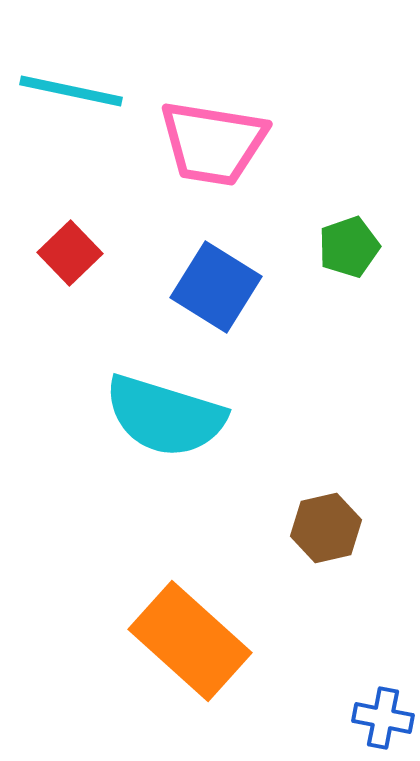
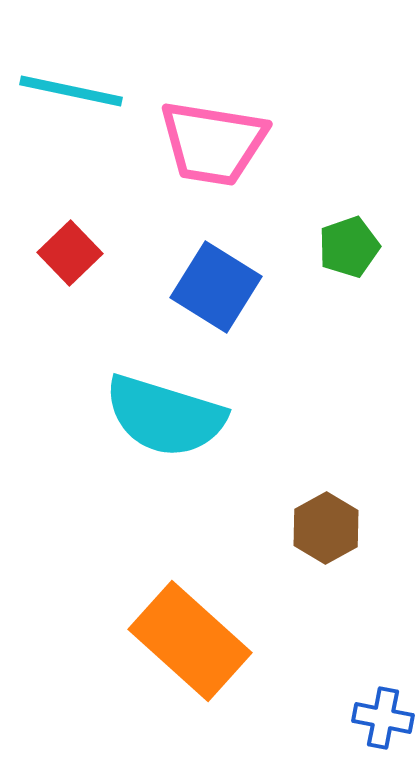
brown hexagon: rotated 16 degrees counterclockwise
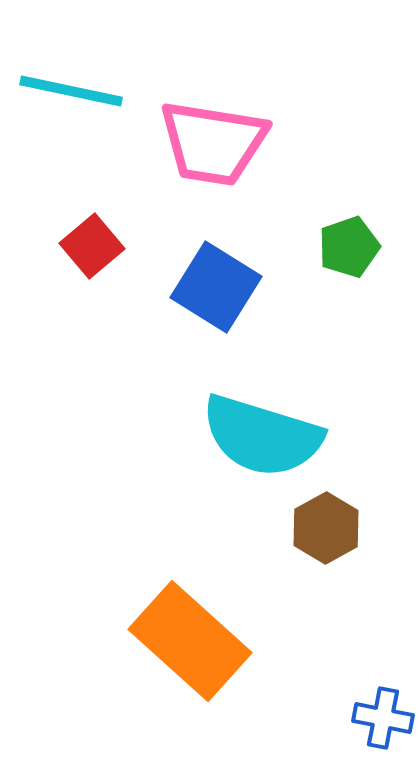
red square: moved 22 px right, 7 px up; rotated 4 degrees clockwise
cyan semicircle: moved 97 px right, 20 px down
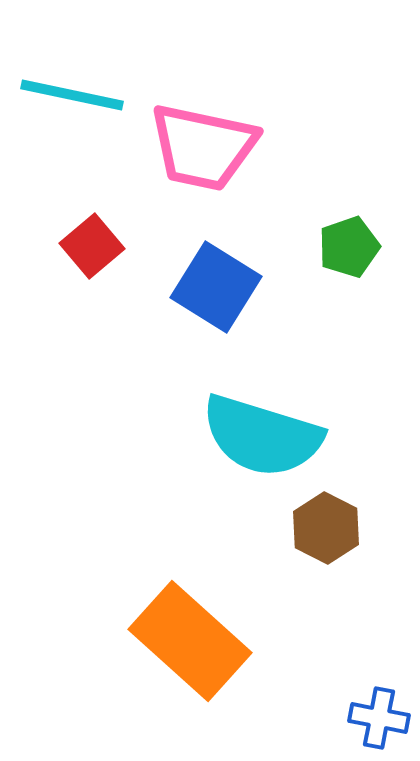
cyan line: moved 1 px right, 4 px down
pink trapezoid: moved 10 px left, 4 px down; rotated 3 degrees clockwise
brown hexagon: rotated 4 degrees counterclockwise
blue cross: moved 4 px left
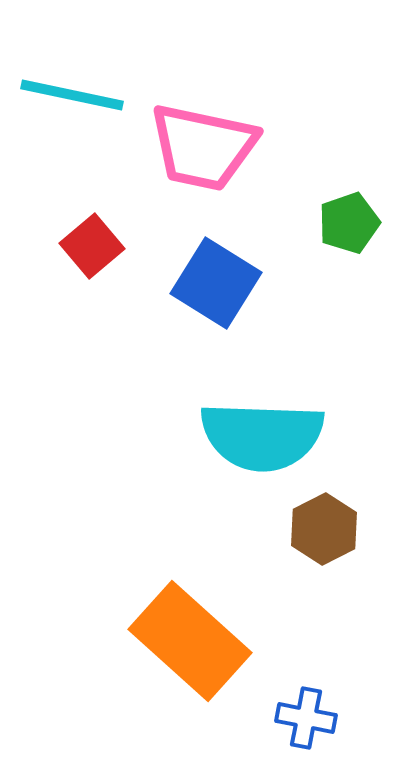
green pentagon: moved 24 px up
blue square: moved 4 px up
cyan semicircle: rotated 15 degrees counterclockwise
brown hexagon: moved 2 px left, 1 px down; rotated 6 degrees clockwise
blue cross: moved 73 px left
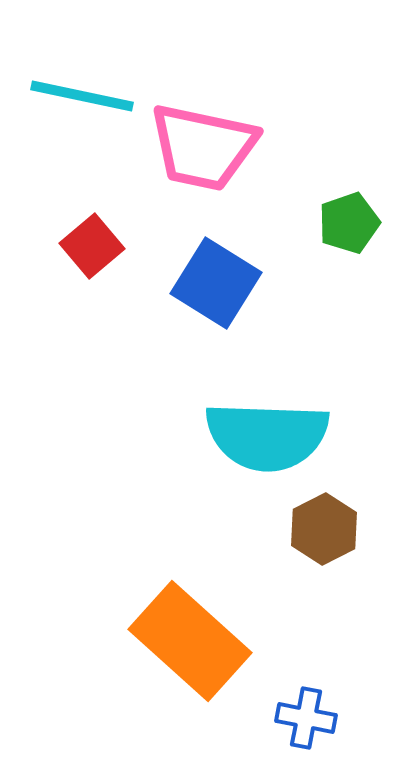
cyan line: moved 10 px right, 1 px down
cyan semicircle: moved 5 px right
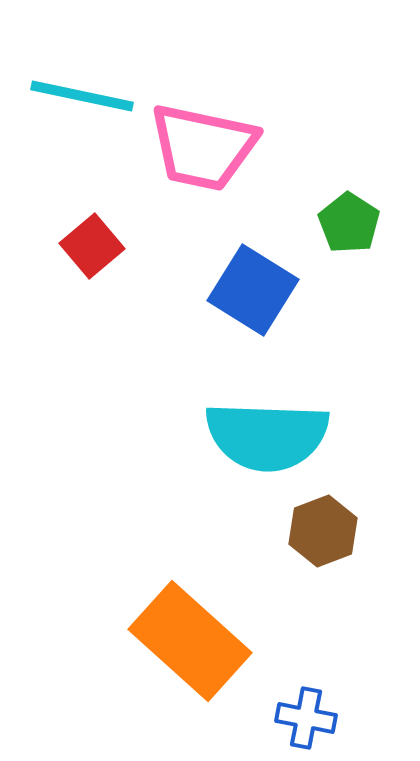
green pentagon: rotated 20 degrees counterclockwise
blue square: moved 37 px right, 7 px down
brown hexagon: moved 1 px left, 2 px down; rotated 6 degrees clockwise
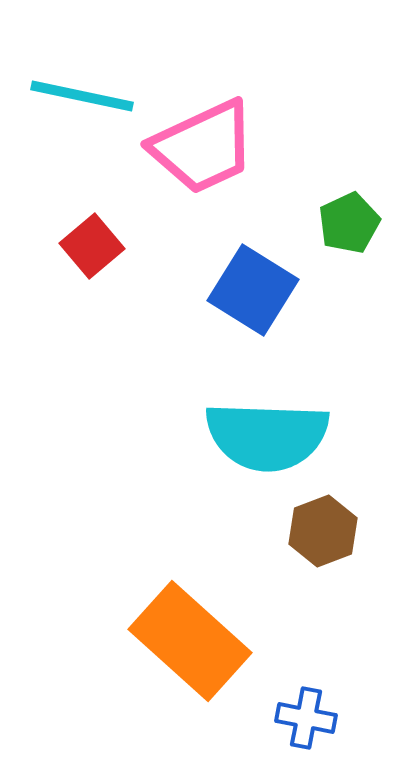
pink trapezoid: rotated 37 degrees counterclockwise
green pentagon: rotated 14 degrees clockwise
